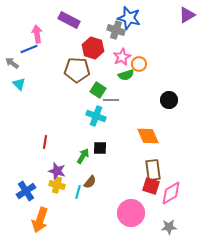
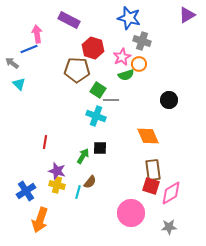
gray cross: moved 26 px right, 11 px down
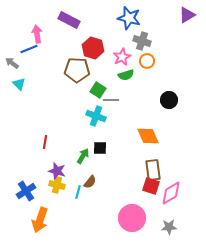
orange circle: moved 8 px right, 3 px up
pink circle: moved 1 px right, 5 px down
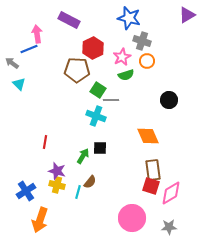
red hexagon: rotated 15 degrees clockwise
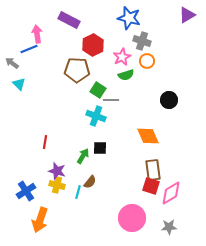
red hexagon: moved 3 px up
